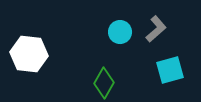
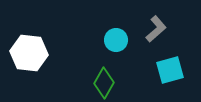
cyan circle: moved 4 px left, 8 px down
white hexagon: moved 1 px up
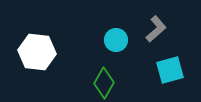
white hexagon: moved 8 px right, 1 px up
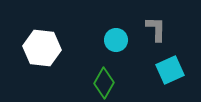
gray L-shape: rotated 48 degrees counterclockwise
white hexagon: moved 5 px right, 4 px up
cyan square: rotated 8 degrees counterclockwise
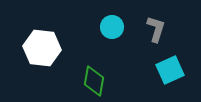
gray L-shape: rotated 16 degrees clockwise
cyan circle: moved 4 px left, 13 px up
green diamond: moved 10 px left, 2 px up; rotated 20 degrees counterclockwise
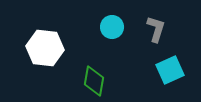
white hexagon: moved 3 px right
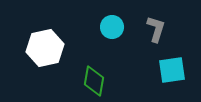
white hexagon: rotated 18 degrees counterclockwise
cyan square: moved 2 px right; rotated 16 degrees clockwise
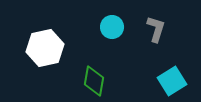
cyan square: moved 11 px down; rotated 24 degrees counterclockwise
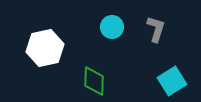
green diamond: rotated 8 degrees counterclockwise
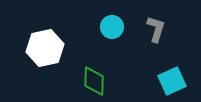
cyan square: rotated 8 degrees clockwise
